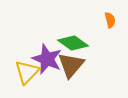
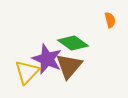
brown triangle: moved 2 px left, 1 px down
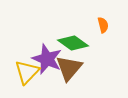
orange semicircle: moved 7 px left, 5 px down
brown triangle: moved 2 px down
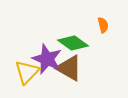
brown triangle: rotated 40 degrees counterclockwise
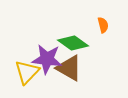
purple star: rotated 16 degrees counterclockwise
